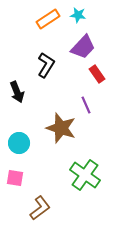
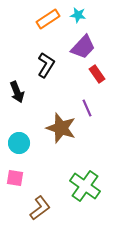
purple line: moved 1 px right, 3 px down
green cross: moved 11 px down
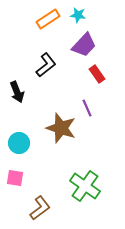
purple trapezoid: moved 1 px right, 2 px up
black L-shape: rotated 20 degrees clockwise
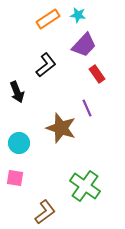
brown L-shape: moved 5 px right, 4 px down
